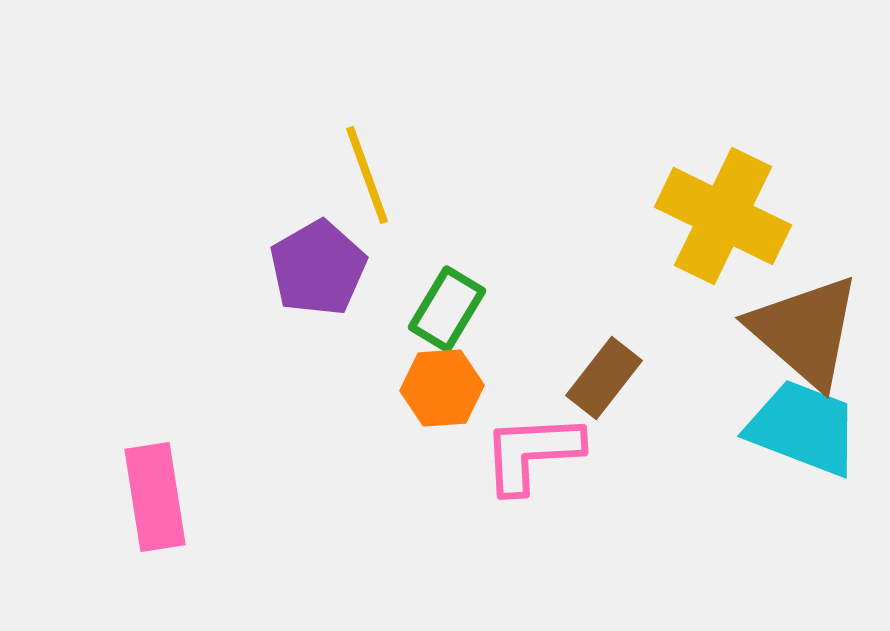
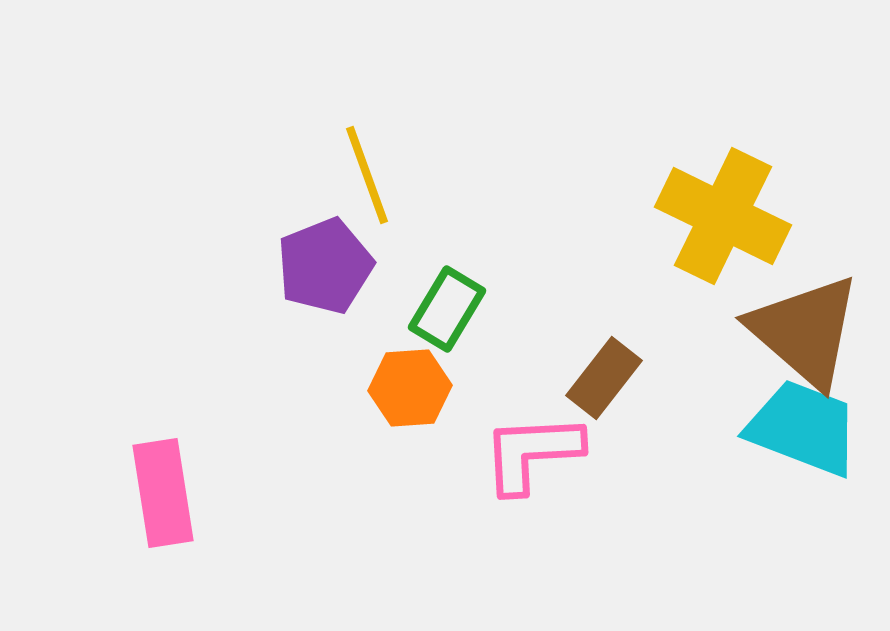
purple pentagon: moved 7 px right, 2 px up; rotated 8 degrees clockwise
orange hexagon: moved 32 px left
pink rectangle: moved 8 px right, 4 px up
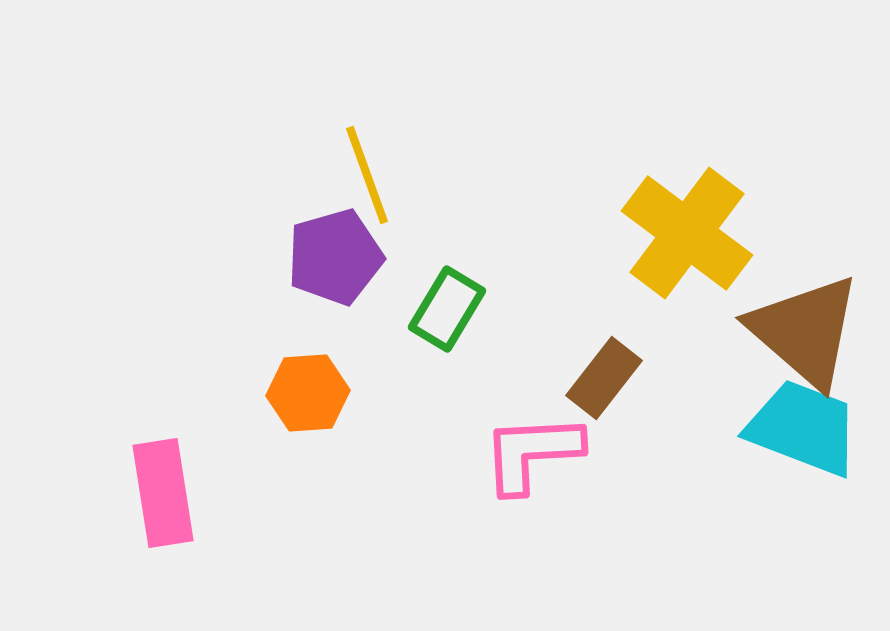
yellow cross: moved 36 px left, 17 px down; rotated 11 degrees clockwise
purple pentagon: moved 10 px right, 9 px up; rotated 6 degrees clockwise
orange hexagon: moved 102 px left, 5 px down
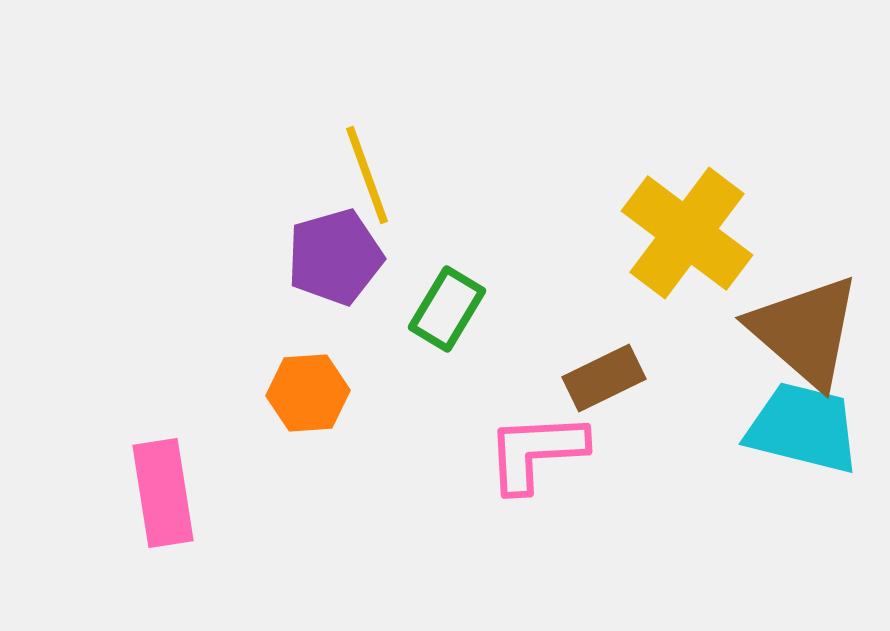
brown rectangle: rotated 26 degrees clockwise
cyan trapezoid: rotated 7 degrees counterclockwise
pink L-shape: moved 4 px right, 1 px up
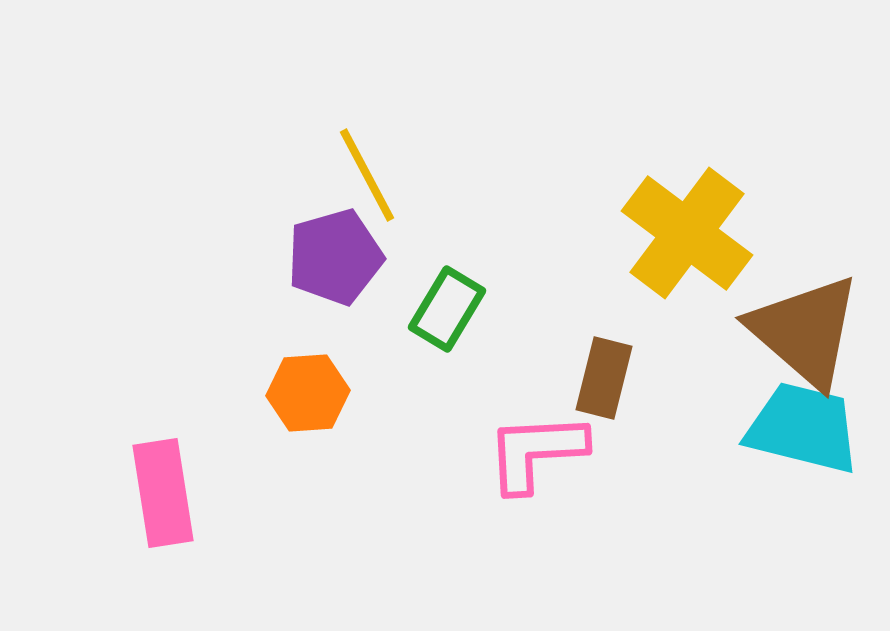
yellow line: rotated 8 degrees counterclockwise
brown rectangle: rotated 50 degrees counterclockwise
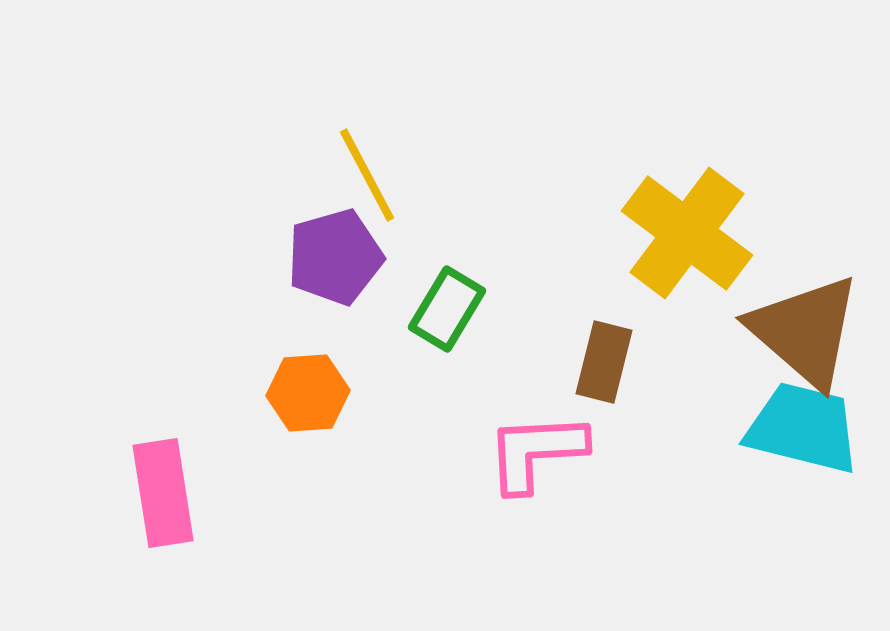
brown rectangle: moved 16 px up
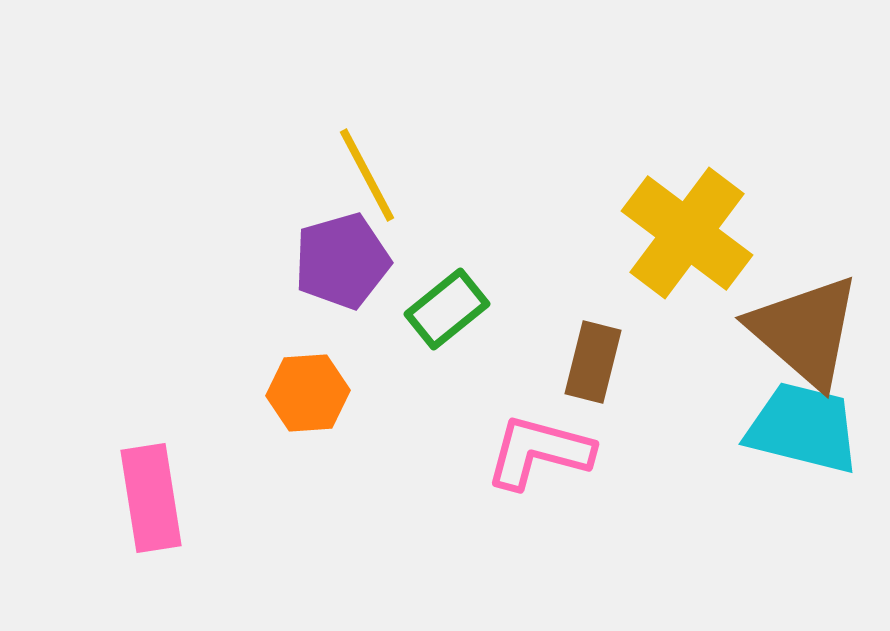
purple pentagon: moved 7 px right, 4 px down
green rectangle: rotated 20 degrees clockwise
brown rectangle: moved 11 px left
pink L-shape: moved 3 px right; rotated 18 degrees clockwise
pink rectangle: moved 12 px left, 5 px down
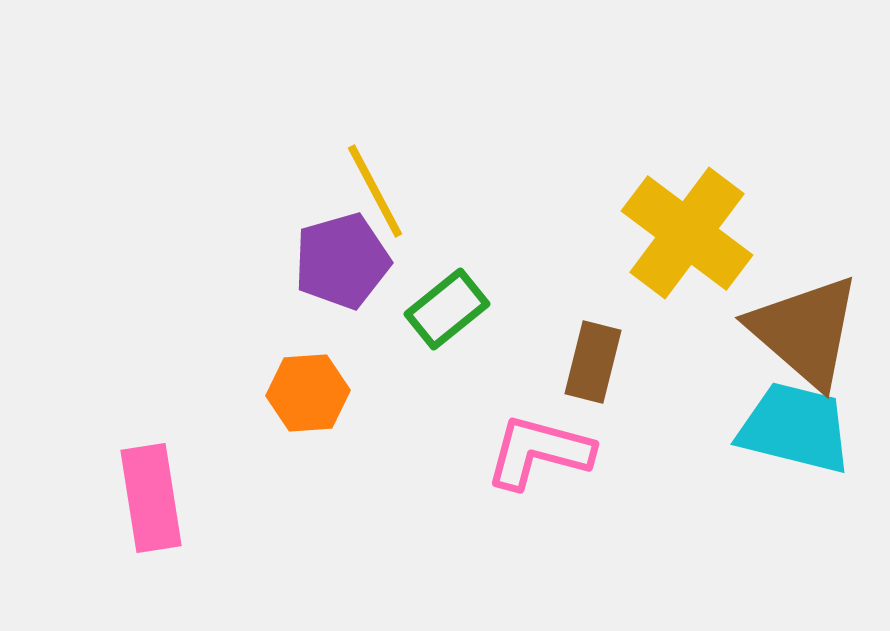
yellow line: moved 8 px right, 16 px down
cyan trapezoid: moved 8 px left
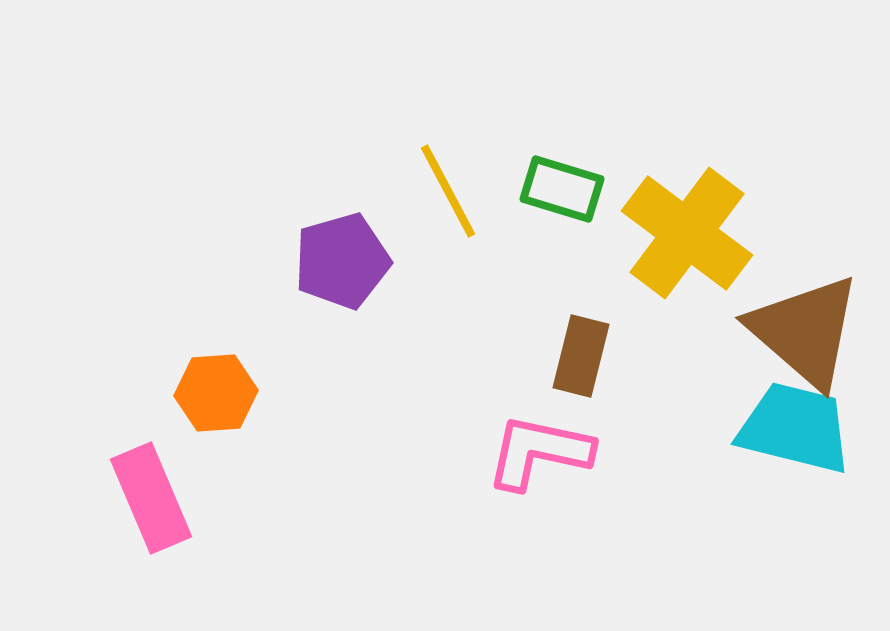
yellow line: moved 73 px right
green rectangle: moved 115 px right, 120 px up; rotated 56 degrees clockwise
brown rectangle: moved 12 px left, 6 px up
orange hexagon: moved 92 px left
pink L-shape: rotated 3 degrees counterclockwise
pink rectangle: rotated 14 degrees counterclockwise
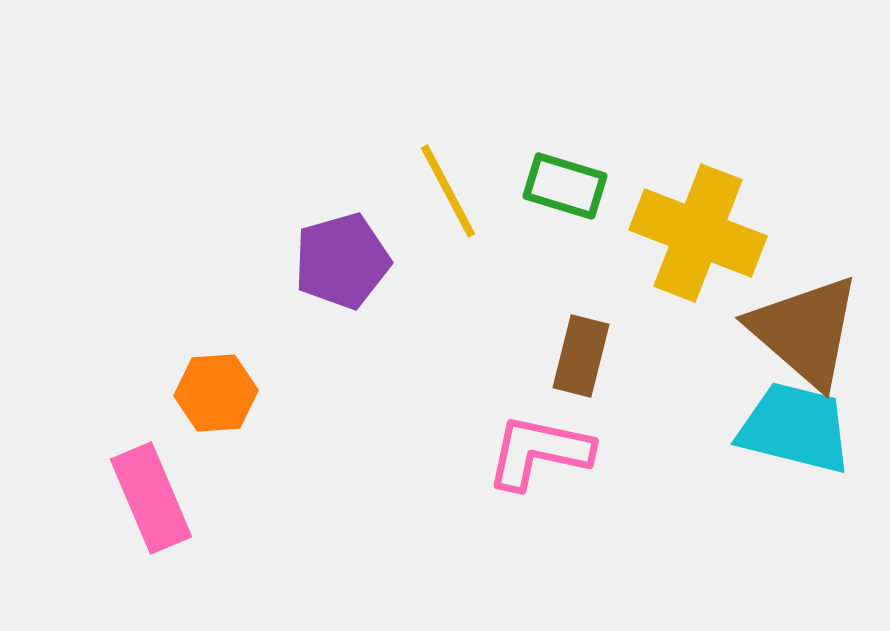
green rectangle: moved 3 px right, 3 px up
yellow cross: moved 11 px right; rotated 16 degrees counterclockwise
